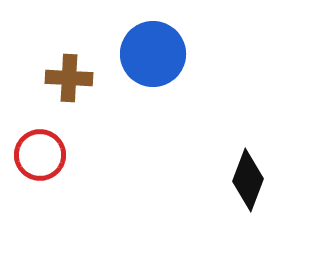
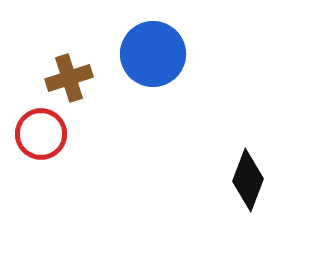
brown cross: rotated 21 degrees counterclockwise
red circle: moved 1 px right, 21 px up
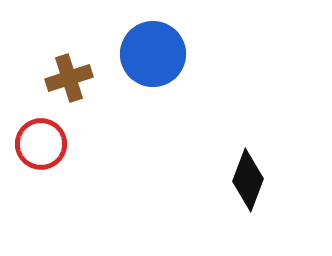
red circle: moved 10 px down
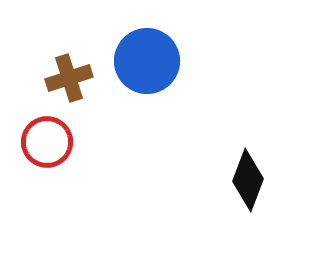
blue circle: moved 6 px left, 7 px down
red circle: moved 6 px right, 2 px up
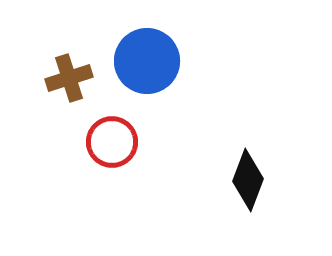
red circle: moved 65 px right
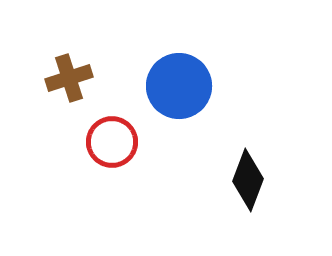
blue circle: moved 32 px right, 25 px down
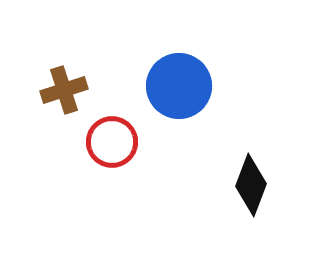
brown cross: moved 5 px left, 12 px down
black diamond: moved 3 px right, 5 px down
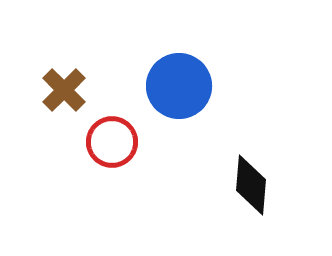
brown cross: rotated 27 degrees counterclockwise
black diamond: rotated 16 degrees counterclockwise
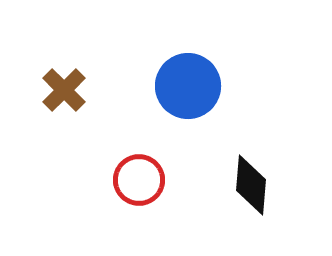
blue circle: moved 9 px right
red circle: moved 27 px right, 38 px down
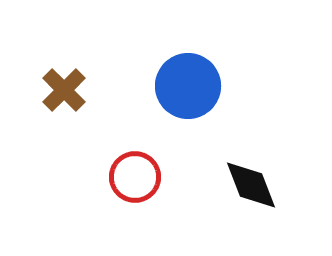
red circle: moved 4 px left, 3 px up
black diamond: rotated 26 degrees counterclockwise
